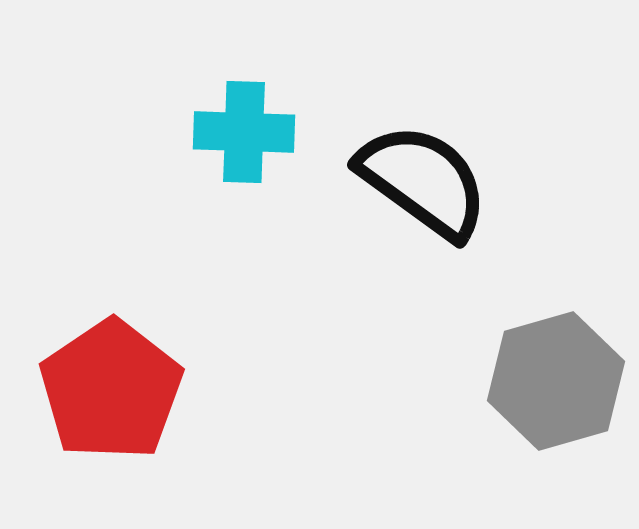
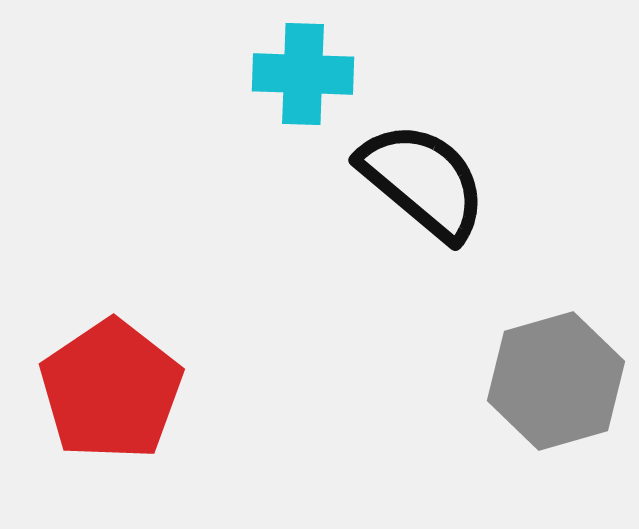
cyan cross: moved 59 px right, 58 px up
black semicircle: rotated 4 degrees clockwise
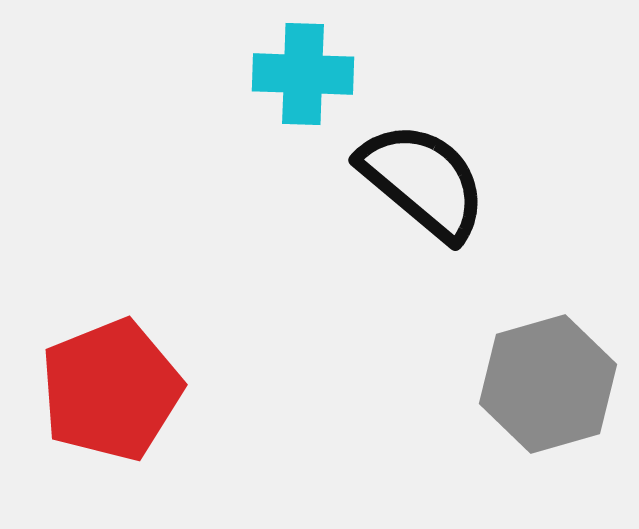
gray hexagon: moved 8 px left, 3 px down
red pentagon: rotated 12 degrees clockwise
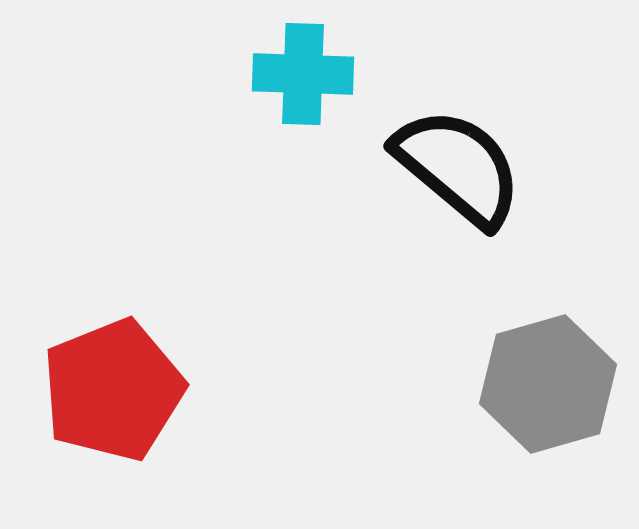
black semicircle: moved 35 px right, 14 px up
red pentagon: moved 2 px right
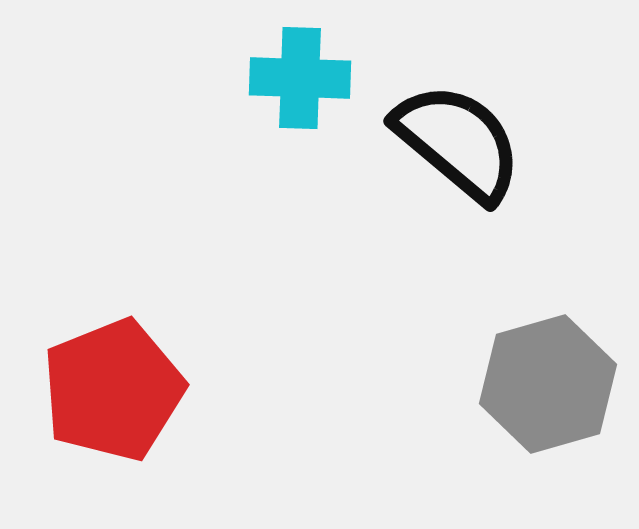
cyan cross: moved 3 px left, 4 px down
black semicircle: moved 25 px up
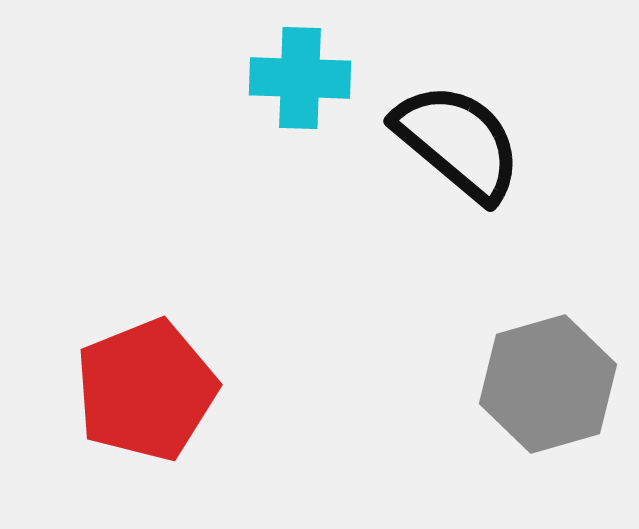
red pentagon: moved 33 px right
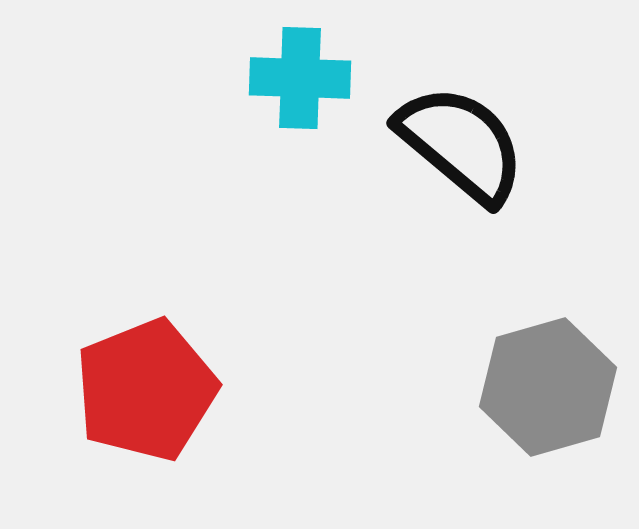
black semicircle: moved 3 px right, 2 px down
gray hexagon: moved 3 px down
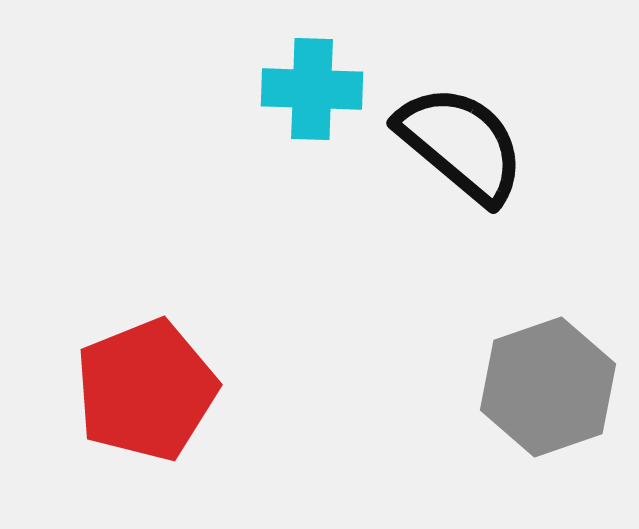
cyan cross: moved 12 px right, 11 px down
gray hexagon: rotated 3 degrees counterclockwise
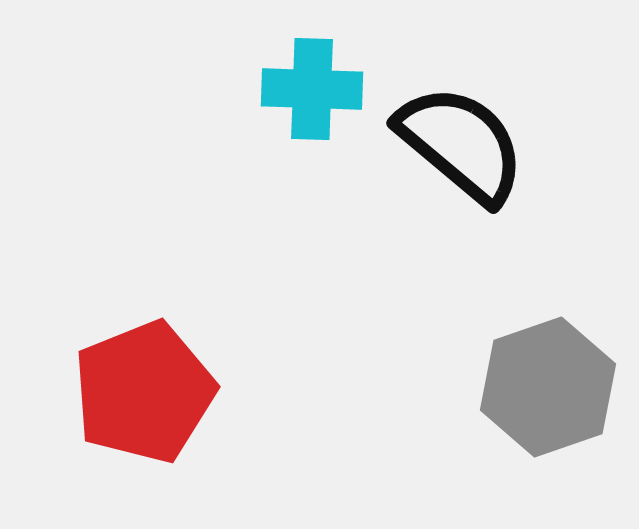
red pentagon: moved 2 px left, 2 px down
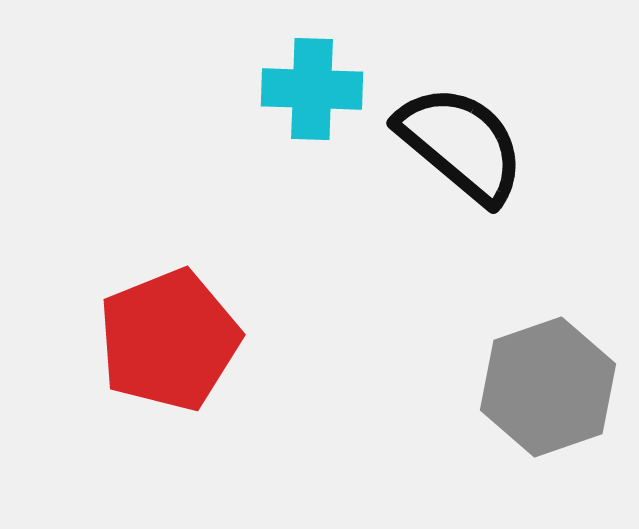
red pentagon: moved 25 px right, 52 px up
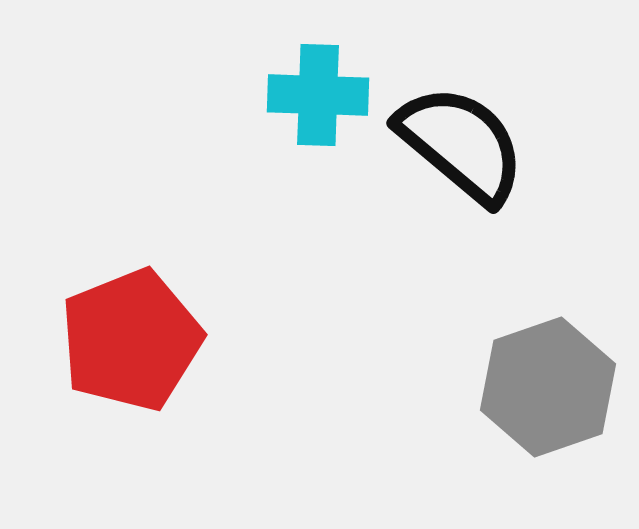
cyan cross: moved 6 px right, 6 px down
red pentagon: moved 38 px left
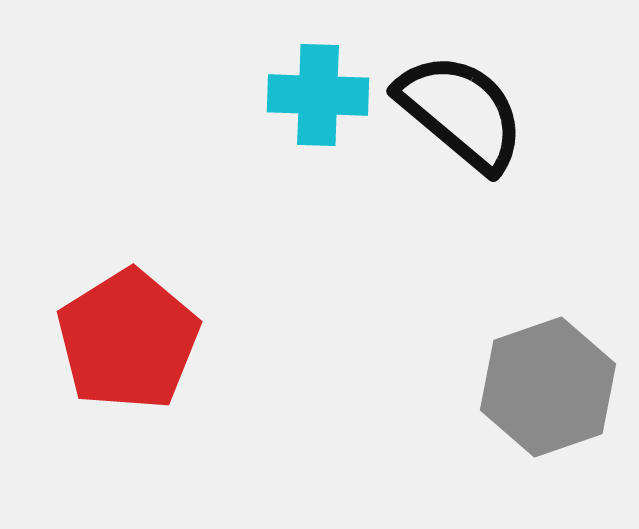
black semicircle: moved 32 px up
red pentagon: moved 3 px left; rotated 10 degrees counterclockwise
